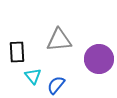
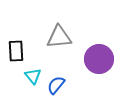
gray triangle: moved 3 px up
black rectangle: moved 1 px left, 1 px up
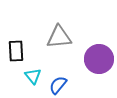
blue semicircle: moved 2 px right
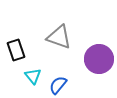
gray triangle: rotated 24 degrees clockwise
black rectangle: moved 1 px up; rotated 15 degrees counterclockwise
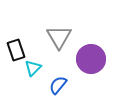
gray triangle: rotated 40 degrees clockwise
purple circle: moved 8 px left
cyan triangle: moved 8 px up; rotated 24 degrees clockwise
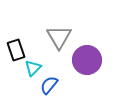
purple circle: moved 4 px left, 1 px down
blue semicircle: moved 9 px left
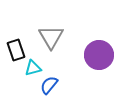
gray triangle: moved 8 px left
purple circle: moved 12 px right, 5 px up
cyan triangle: rotated 30 degrees clockwise
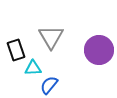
purple circle: moved 5 px up
cyan triangle: rotated 12 degrees clockwise
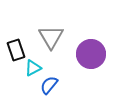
purple circle: moved 8 px left, 4 px down
cyan triangle: rotated 24 degrees counterclockwise
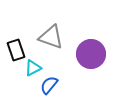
gray triangle: rotated 40 degrees counterclockwise
